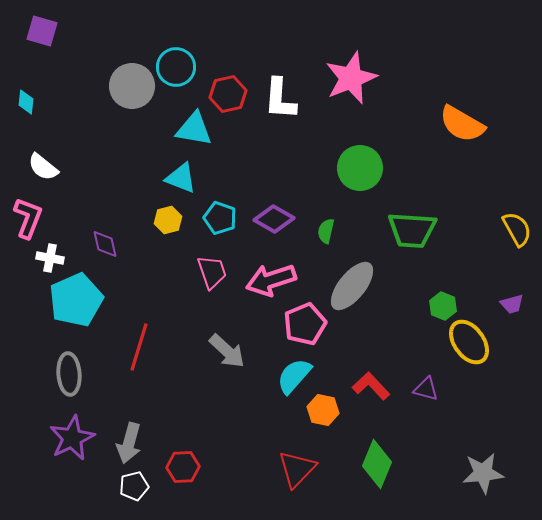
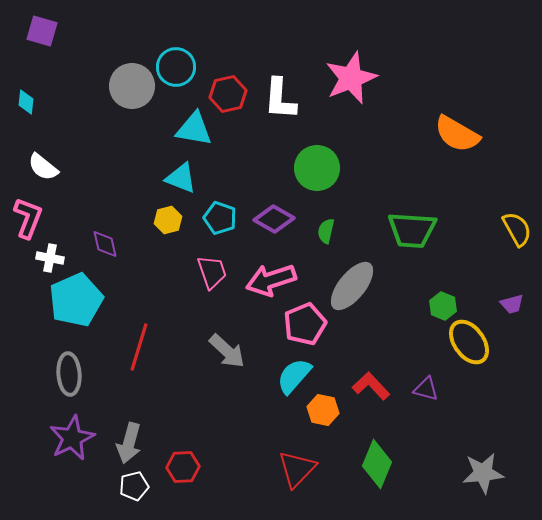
orange semicircle at (462, 124): moved 5 px left, 10 px down
green circle at (360, 168): moved 43 px left
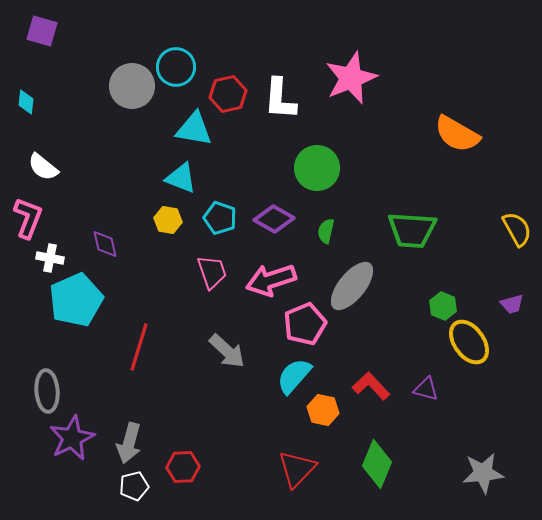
yellow hexagon at (168, 220): rotated 24 degrees clockwise
gray ellipse at (69, 374): moved 22 px left, 17 px down
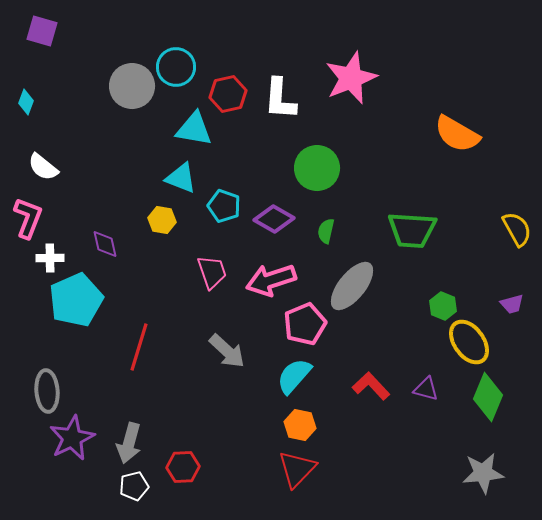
cyan diamond at (26, 102): rotated 15 degrees clockwise
cyan pentagon at (220, 218): moved 4 px right, 12 px up
yellow hexagon at (168, 220): moved 6 px left
white cross at (50, 258): rotated 12 degrees counterclockwise
orange hexagon at (323, 410): moved 23 px left, 15 px down
green diamond at (377, 464): moved 111 px right, 67 px up
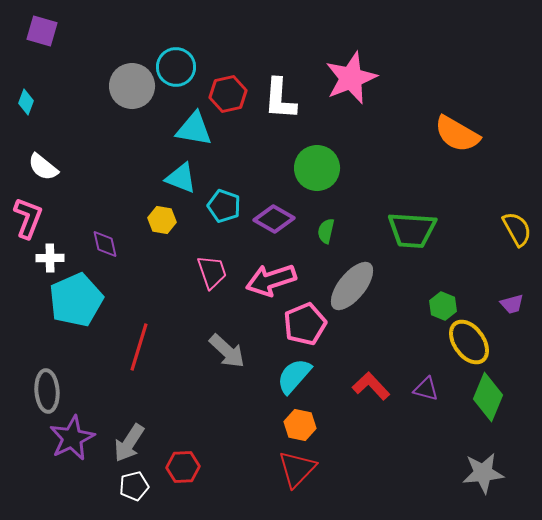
gray arrow at (129, 443): rotated 18 degrees clockwise
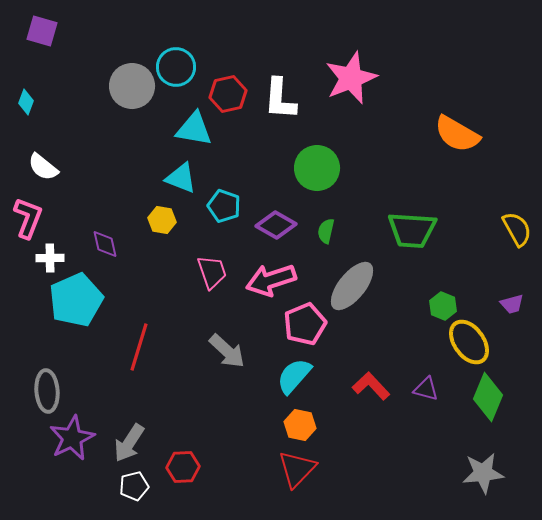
purple diamond at (274, 219): moved 2 px right, 6 px down
